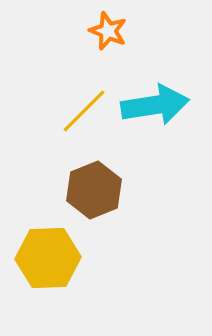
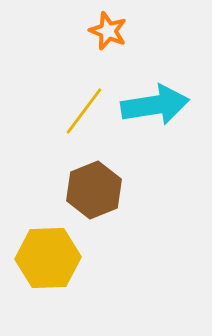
yellow line: rotated 8 degrees counterclockwise
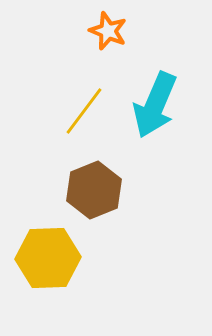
cyan arrow: rotated 122 degrees clockwise
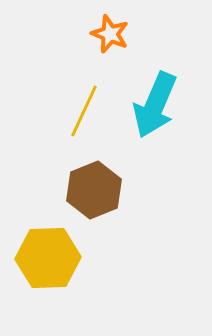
orange star: moved 2 px right, 3 px down
yellow line: rotated 12 degrees counterclockwise
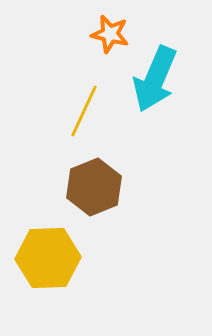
orange star: rotated 9 degrees counterclockwise
cyan arrow: moved 26 px up
brown hexagon: moved 3 px up
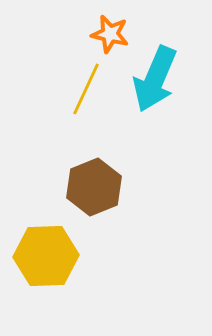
yellow line: moved 2 px right, 22 px up
yellow hexagon: moved 2 px left, 2 px up
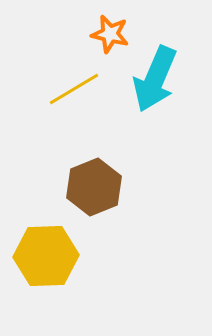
yellow line: moved 12 px left; rotated 34 degrees clockwise
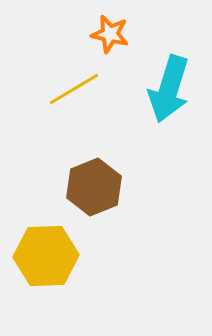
cyan arrow: moved 14 px right, 10 px down; rotated 6 degrees counterclockwise
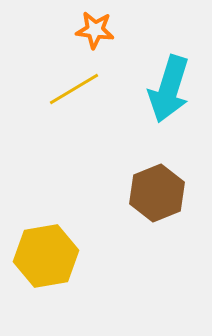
orange star: moved 15 px left, 4 px up; rotated 6 degrees counterclockwise
brown hexagon: moved 63 px right, 6 px down
yellow hexagon: rotated 8 degrees counterclockwise
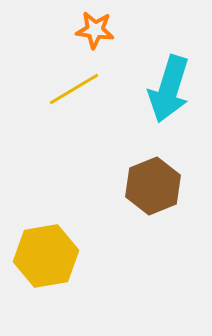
brown hexagon: moved 4 px left, 7 px up
